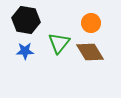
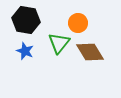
orange circle: moved 13 px left
blue star: rotated 24 degrees clockwise
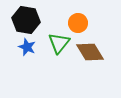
blue star: moved 2 px right, 4 px up
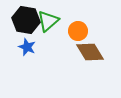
orange circle: moved 8 px down
green triangle: moved 11 px left, 22 px up; rotated 10 degrees clockwise
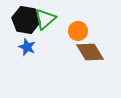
green triangle: moved 3 px left, 2 px up
